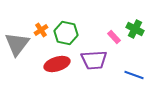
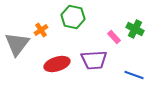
green hexagon: moved 7 px right, 16 px up
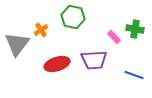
green cross: rotated 18 degrees counterclockwise
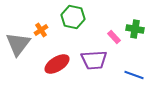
gray triangle: moved 1 px right
red ellipse: rotated 15 degrees counterclockwise
